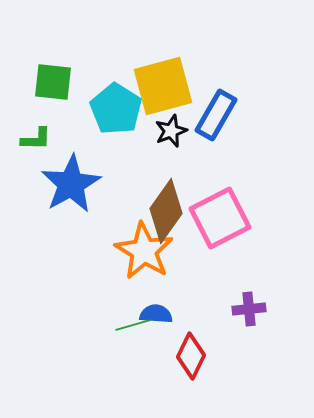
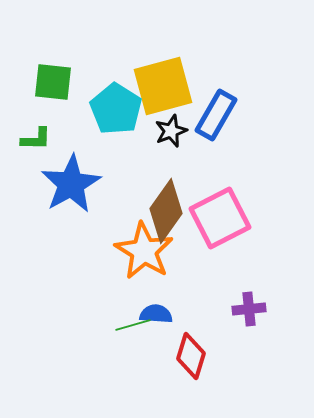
red diamond: rotated 9 degrees counterclockwise
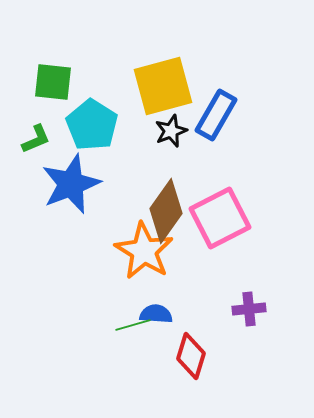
cyan pentagon: moved 24 px left, 16 px down
green L-shape: rotated 24 degrees counterclockwise
blue star: rotated 8 degrees clockwise
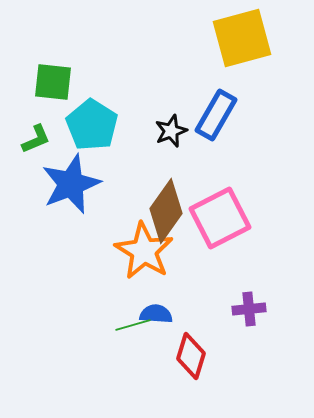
yellow square: moved 79 px right, 48 px up
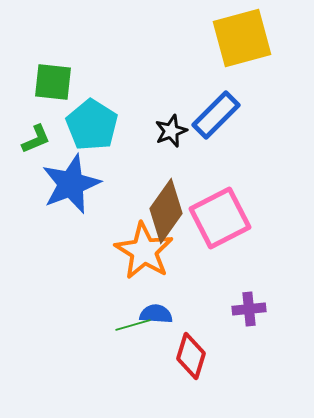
blue rectangle: rotated 15 degrees clockwise
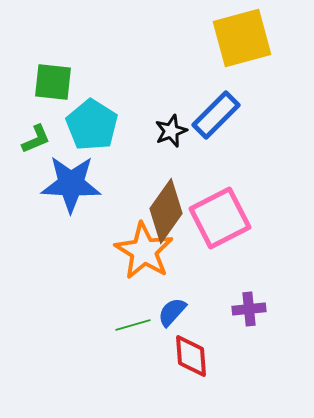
blue star: rotated 24 degrees clockwise
blue semicircle: moved 16 px right, 2 px up; rotated 52 degrees counterclockwise
red diamond: rotated 21 degrees counterclockwise
